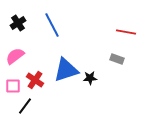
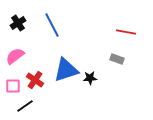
black line: rotated 18 degrees clockwise
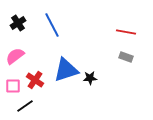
gray rectangle: moved 9 px right, 2 px up
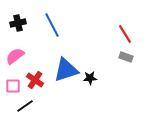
black cross: rotated 21 degrees clockwise
red line: moved 1 px left, 2 px down; rotated 48 degrees clockwise
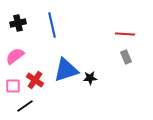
blue line: rotated 15 degrees clockwise
red line: rotated 54 degrees counterclockwise
gray rectangle: rotated 48 degrees clockwise
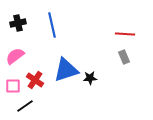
gray rectangle: moved 2 px left
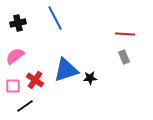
blue line: moved 3 px right, 7 px up; rotated 15 degrees counterclockwise
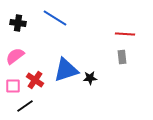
blue line: rotated 30 degrees counterclockwise
black cross: rotated 21 degrees clockwise
gray rectangle: moved 2 px left; rotated 16 degrees clockwise
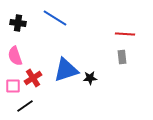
pink semicircle: rotated 72 degrees counterclockwise
red cross: moved 2 px left, 2 px up; rotated 24 degrees clockwise
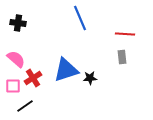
blue line: moved 25 px right; rotated 35 degrees clockwise
pink semicircle: moved 1 px right, 3 px down; rotated 150 degrees clockwise
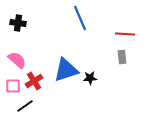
pink semicircle: moved 1 px right, 1 px down
red cross: moved 1 px right, 3 px down
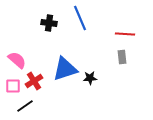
black cross: moved 31 px right
blue triangle: moved 1 px left, 1 px up
